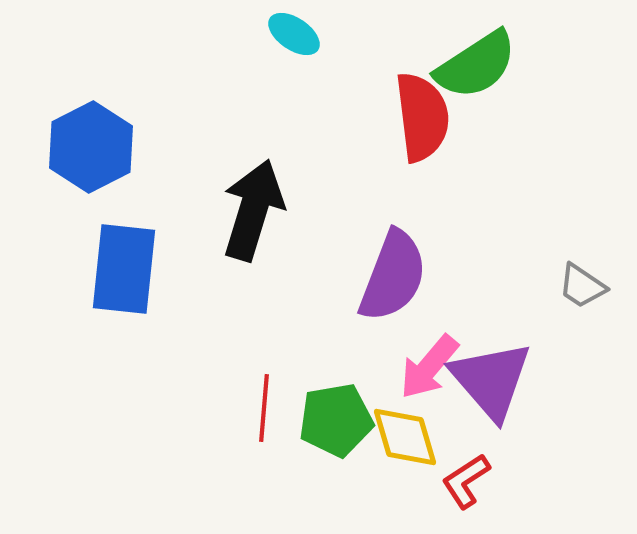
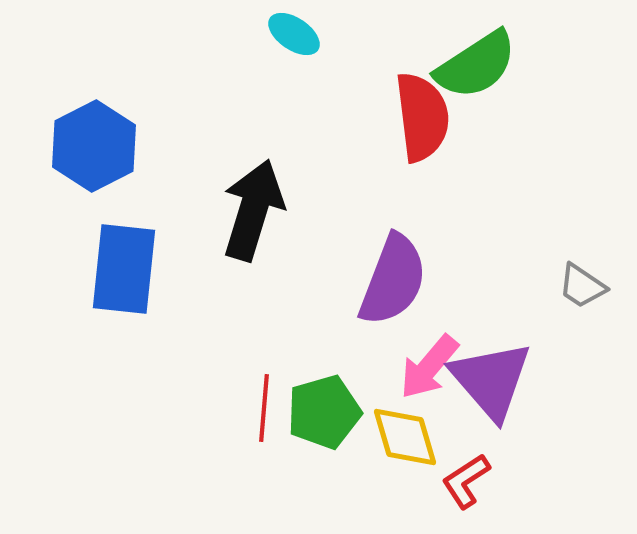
blue hexagon: moved 3 px right, 1 px up
purple semicircle: moved 4 px down
green pentagon: moved 12 px left, 8 px up; rotated 6 degrees counterclockwise
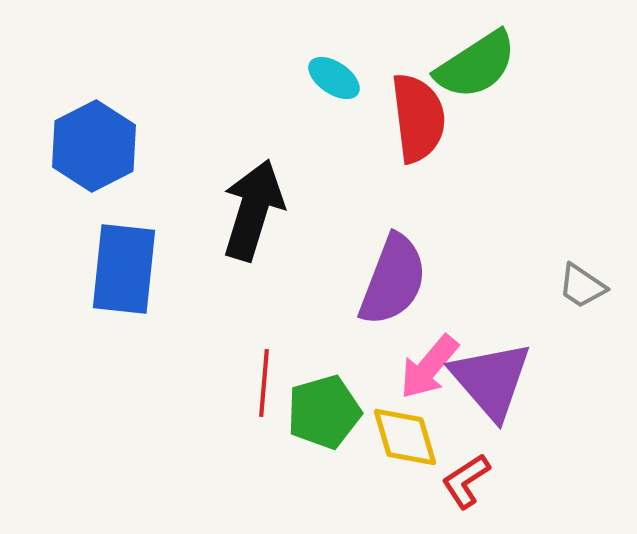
cyan ellipse: moved 40 px right, 44 px down
red semicircle: moved 4 px left, 1 px down
red line: moved 25 px up
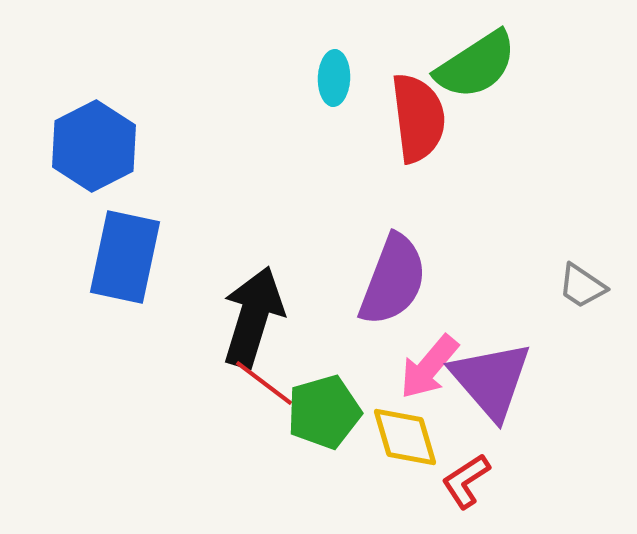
cyan ellipse: rotated 58 degrees clockwise
black arrow: moved 107 px down
blue rectangle: moved 1 px right, 12 px up; rotated 6 degrees clockwise
red line: rotated 58 degrees counterclockwise
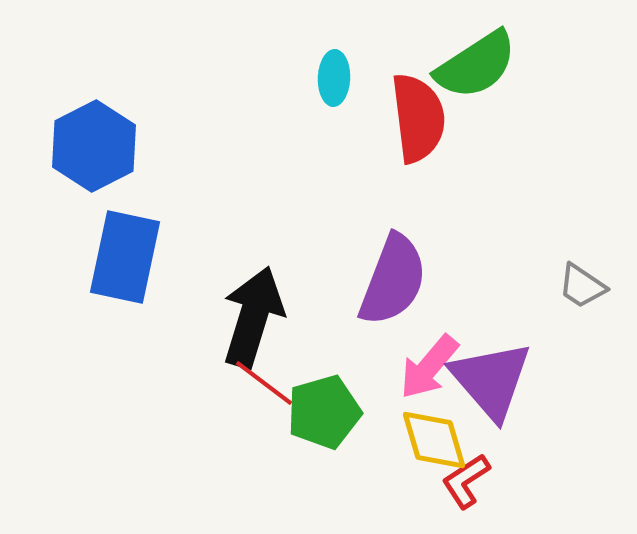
yellow diamond: moved 29 px right, 3 px down
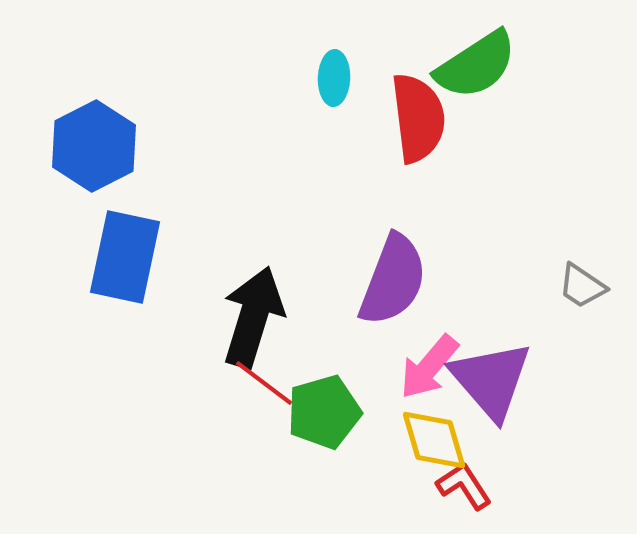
red L-shape: moved 2 px left, 5 px down; rotated 90 degrees clockwise
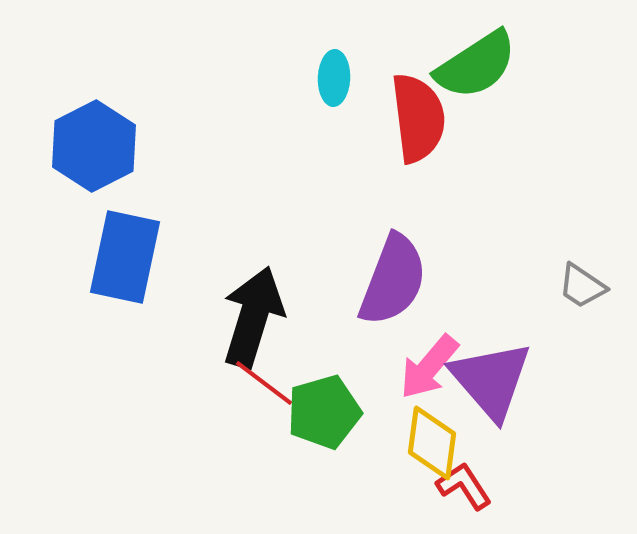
yellow diamond: moved 2 px left, 3 px down; rotated 24 degrees clockwise
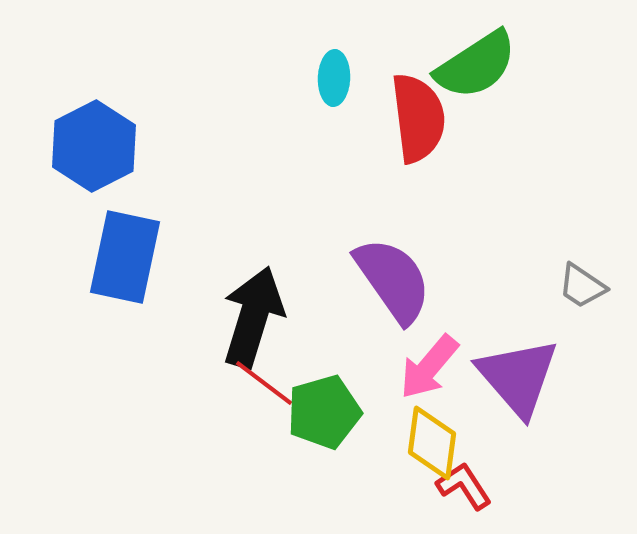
purple semicircle: rotated 56 degrees counterclockwise
purple triangle: moved 27 px right, 3 px up
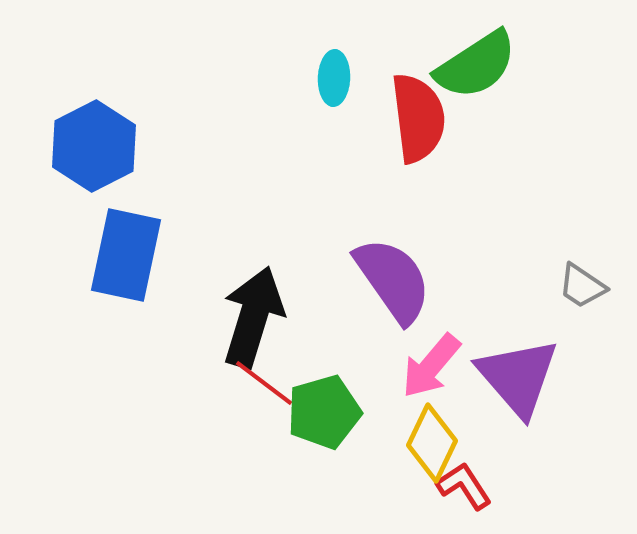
blue rectangle: moved 1 px right, 2 px up
pink arrow: moved 2 px right, 1 px up
yellow diamond: rotated 18 degrees clockwise
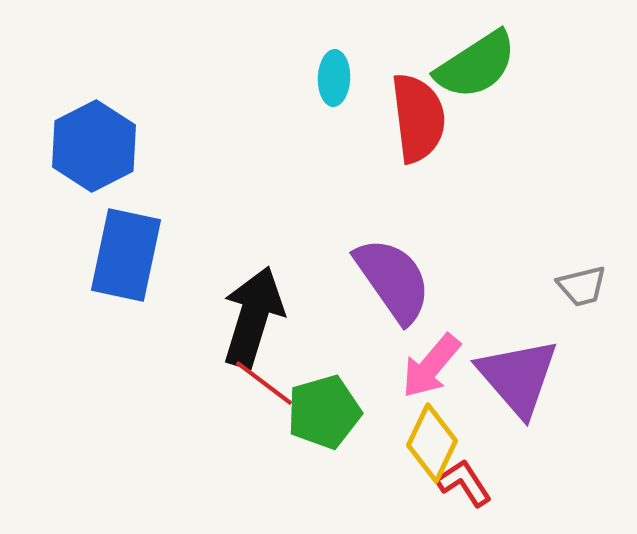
gray trapezoid: rotated 48 degrees counterclockwise
red L-shape: moved 3 px up
